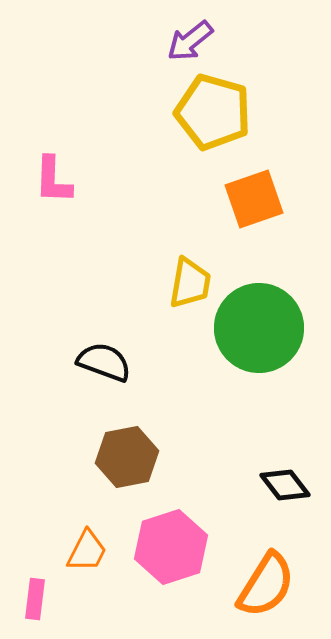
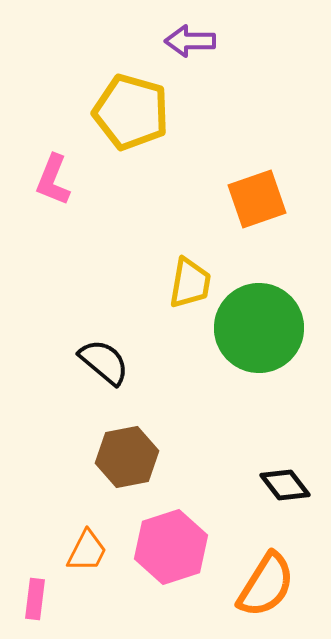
purple arrow: rotated 39 degrees clockwise
yellow pentagon: moved 82 px left
pink L-shape: rotated 20 degrees clockwise
orange square: moved 3 px right
black semicircle: rotated 20 degrees clockwise
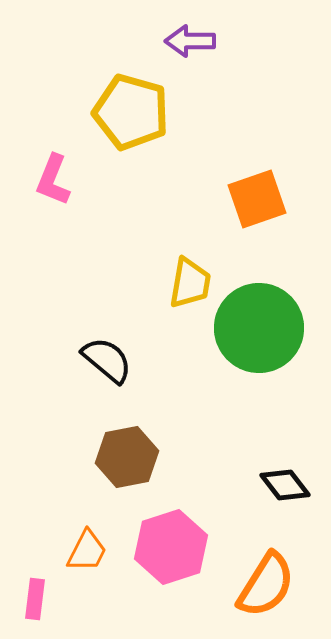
black semicircle: moved 3 px right, 2 px up
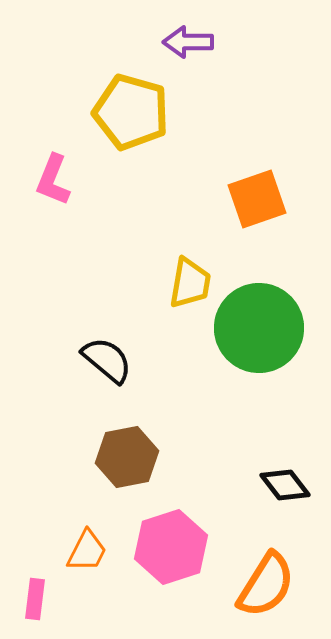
purple arrow: moved 2 px left, 1 px down
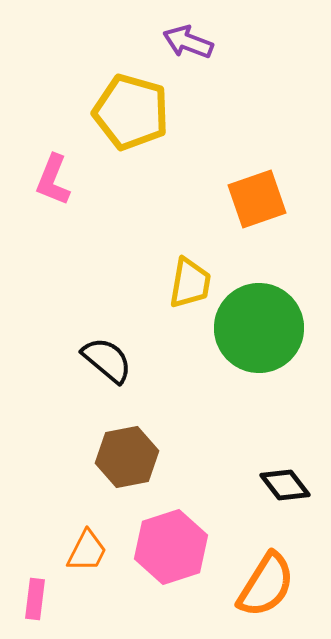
purple arrow: rotated 21 degrees clockwise
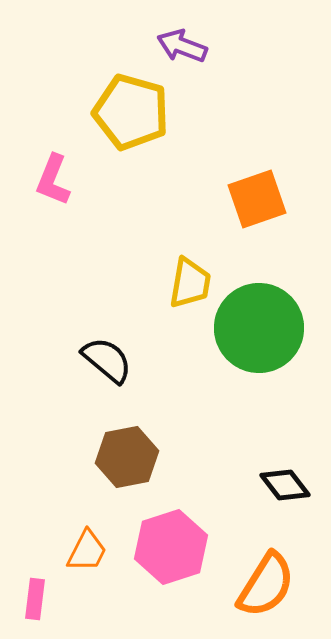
purple arrow: moved 6 px left, 4 px down
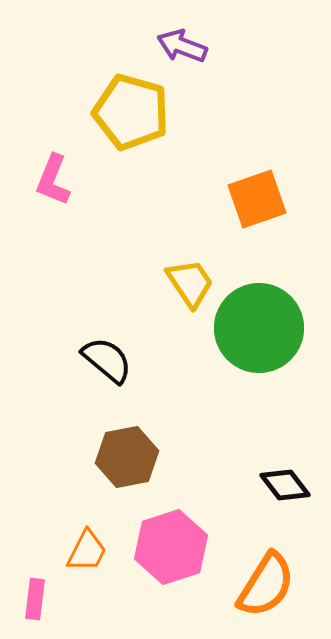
yellow trapezoid: rotated 44 degrees counterclockwise
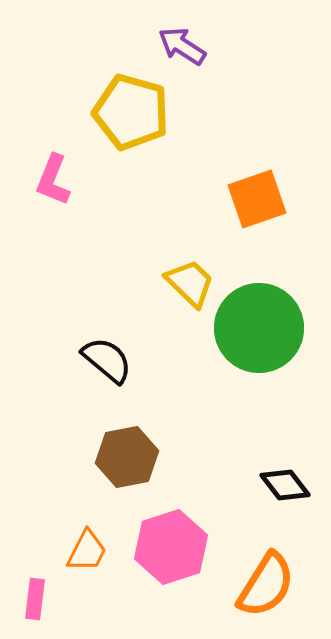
purple arrow: rotated 12 degrees clockwise
yellow trapezoid: rotated 12 degrees counterclockwise
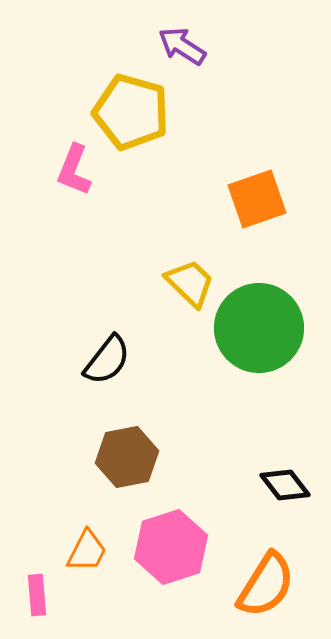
pink L-shape: moved 21 px right, 10 px up
black semicircle: rotated 88 degrees clockwise
pink rectangle: moved 2 px right, 4 px up; rotated 12 degrees counterclockwise
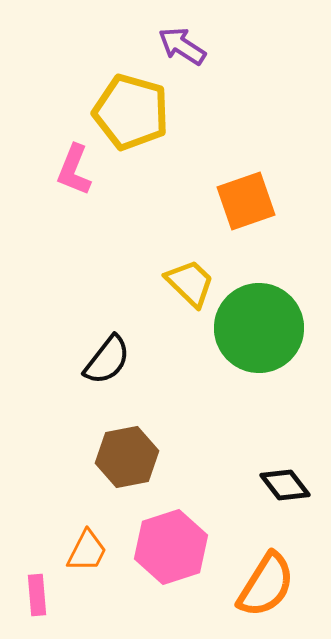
orange square: moved 11 px left, 2 px down
